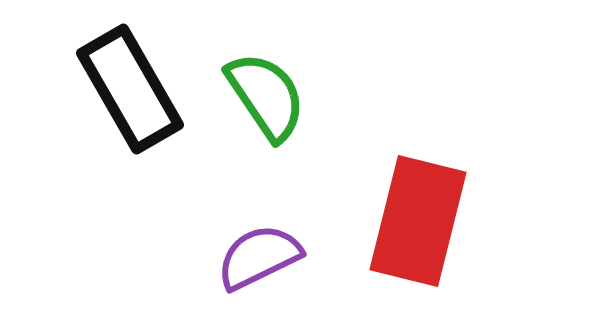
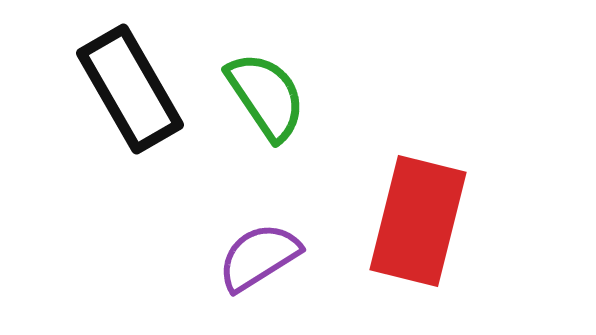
purple semicircle: rotated 6 degrees counterclockwise
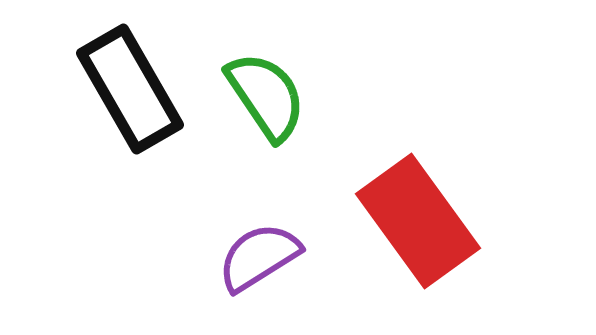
red rectangle: rotated 50 degrees counterclockwise
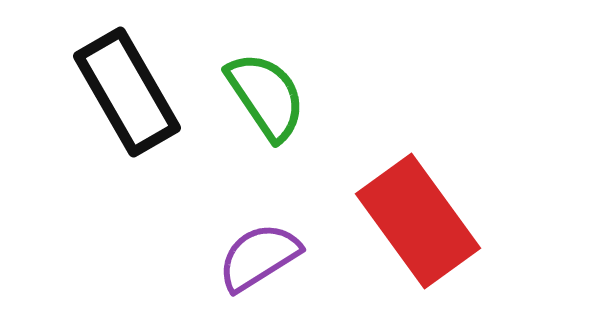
black rectangle: moved 3 px left, 3 px down
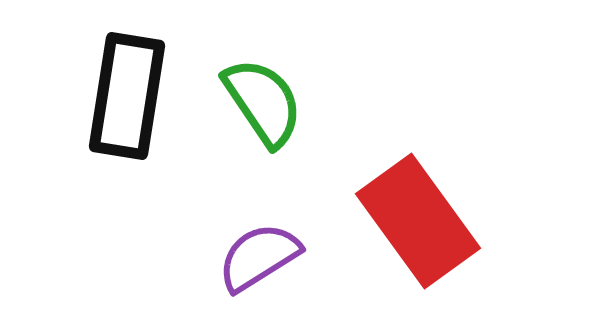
black rectangle: moved 4 px down; rotated 39 degrees clockwise
green semicircle: moved 3 px left, 6 px down
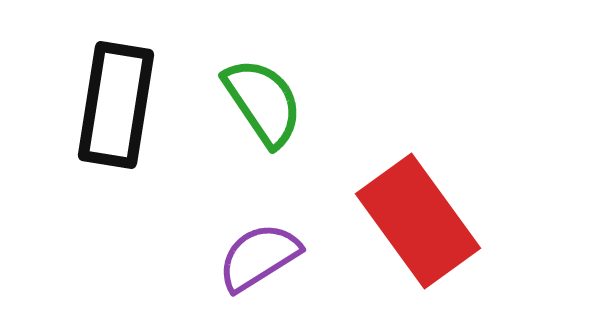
black rectangle: moved 11 px left, 9 px down
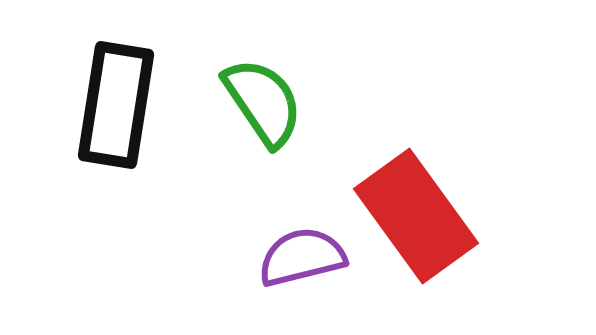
red rectangle: moved 2 px left, 5 px up
purple semicircle: moved 43 px right; rotated 18 degrees clockwise
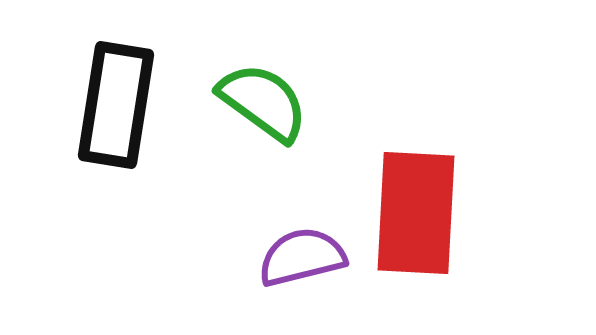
green semicircle: rotated 20 degrees counterclockwise
red rectangle: moved 3 px up; rotated 39 degrees clockwise
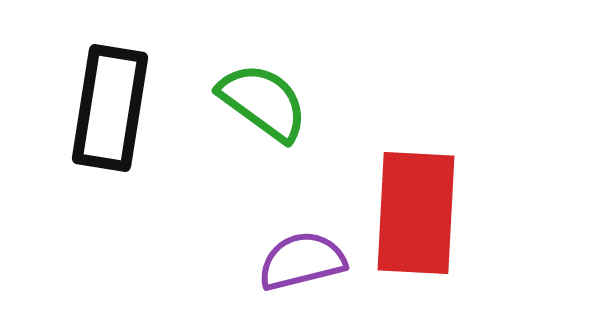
black rectangle: moved 6 px left, 3 px down
purple semicircle: moved 4 px down
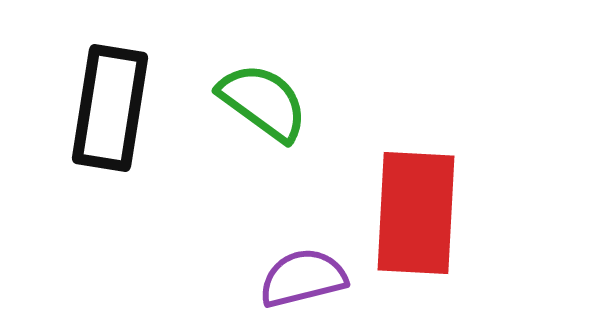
purple semicircle: moved 1 px right, 17 px down
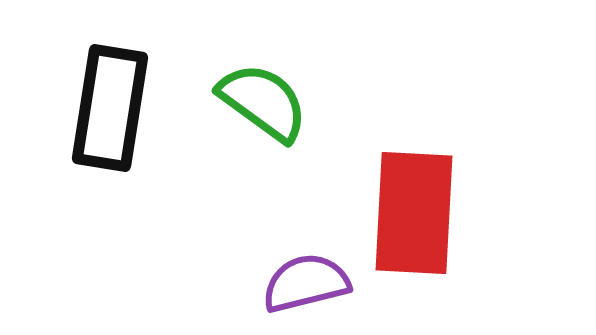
red rectangle: moved 2 px left
purple semicircle: moved 3 px right, 5 px down
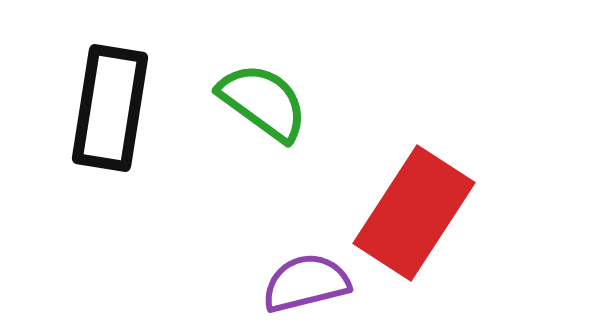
red rectangle: rotated 30 degrees clockwise
